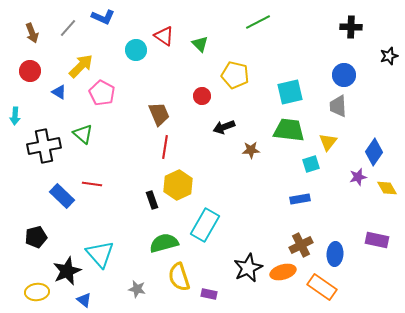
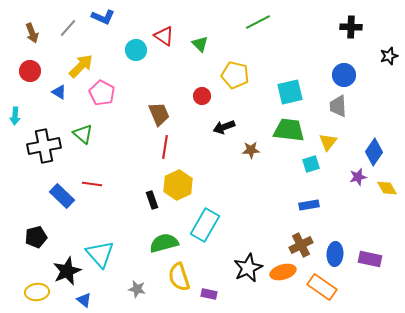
blue rectangle at (300, 199): moved 9 px right, 6 px down
purple rectangle at (377, 240): moved 7 px left, 19 px down
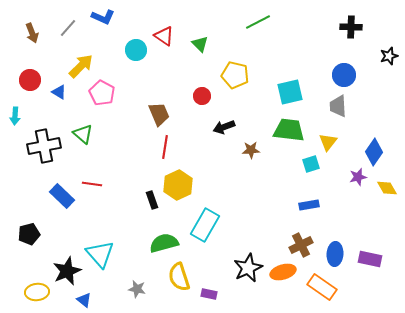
red circle at (30, 71): moved 9 px down
black pentagon at (36, 237): moved 7 px left, 3 px up
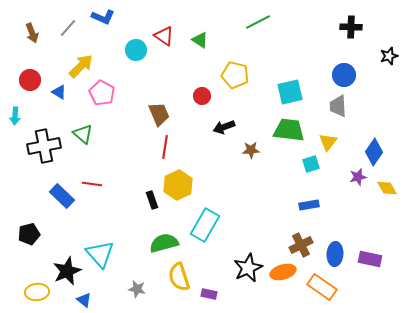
green triangle at (200, 44): moved 4 px up; rotated 12 degrees counterclockwise
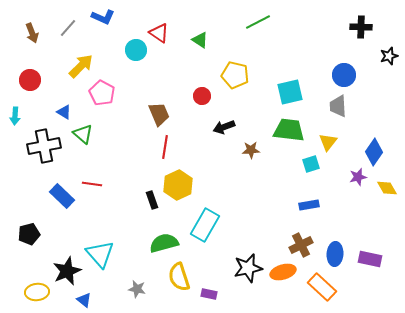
black cross at (351, 27): moved 10 px right
red triangle at (164, 36): moved 5 px left, 3 px up
blue triangle at (59, 92): moved 5 px right, 20 px down
black star at (248, 268): rotated 12 degrees clockwise
orange rectangle at (322, 287): rotated 8 degrees clockwise
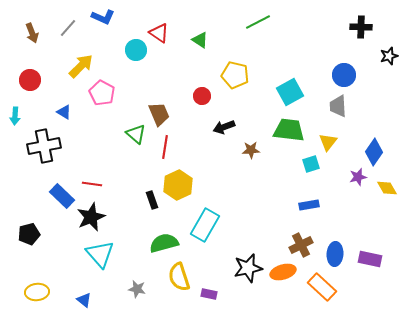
cyan square at (290, 92): rotated 16 degrees counterclockwise
green triangle at (83, 134): moved 53 px right
black star at (67, 271): moved 24 px right, 54 px up
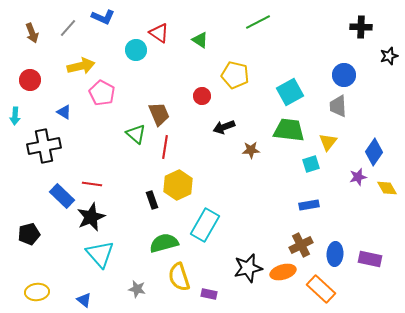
yellow arrow at (81, 66): rotated 32 degrees clockwise
orange rectangle at (322, 287): moved 1 px left, 2 px down
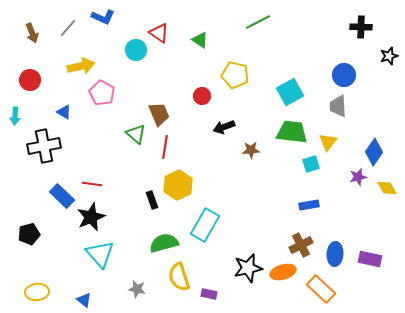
green trapezoid at (289, 130): moved 3 px right, 2 px down
